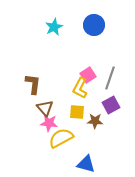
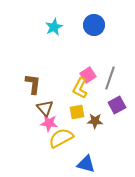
purple square: moved 6 px right
yellow square: rotated 14 degrees counterclockwise
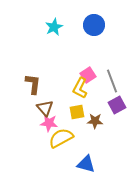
gray line: moved 2 px right, 3 px down; rotated 40 degrees counterclockwise
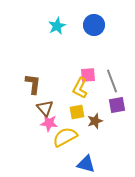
cyan star: moved 3 px right, 1 px up
pink square: rotated 28 degrees clockwise
purple square: rotated 18 degrees clockwise
brown star: rotated 21 degrees counterclockwise
yellow semicircle: moved 4 px right, 1 px up
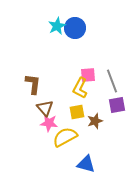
blue circle: moved 19 px left, 3 px down
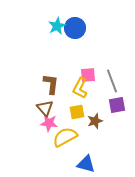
brown L-shape: moved 18 px right
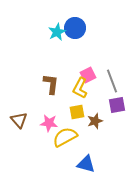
cyan star: moved 6 px down
pink square: rotated 21 degrees counterclockwise
brown triangle: moved 26 px left, 12 px down
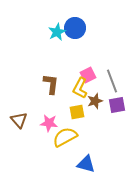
brown star: moved 20 px up
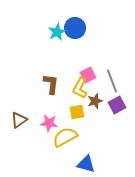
purple square: rotated 18 degrees counterclockwise
brown triangle: rotated 36 degrees clockwise
